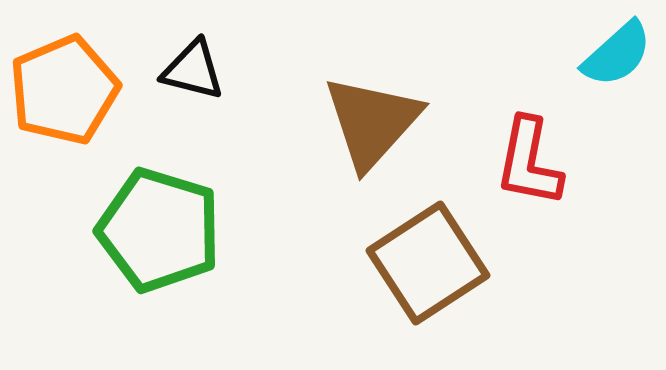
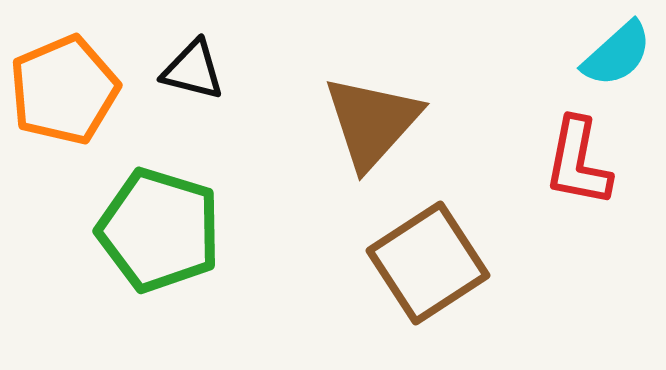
red L-shape: moved 49 px right
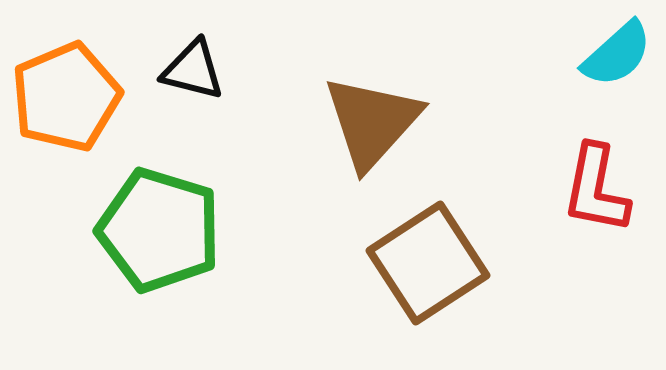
orange pentagon: moved 2 px right, 7 px down
red L-shape: moved 18 px right, 27 px down
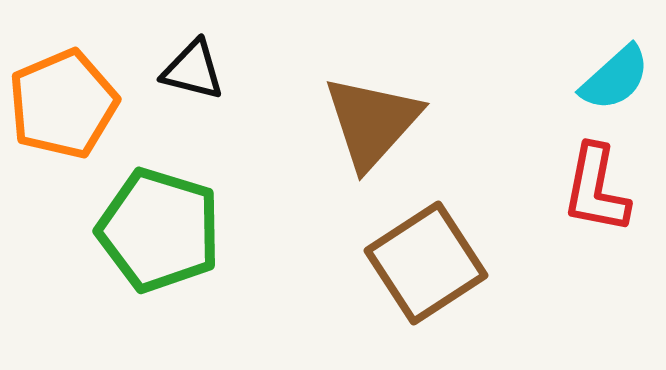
cyan semicircle: moved 2 px left, 24 px down
orange pentagon: moved 3 px left, 7 px down
brown square: moved 2 px left
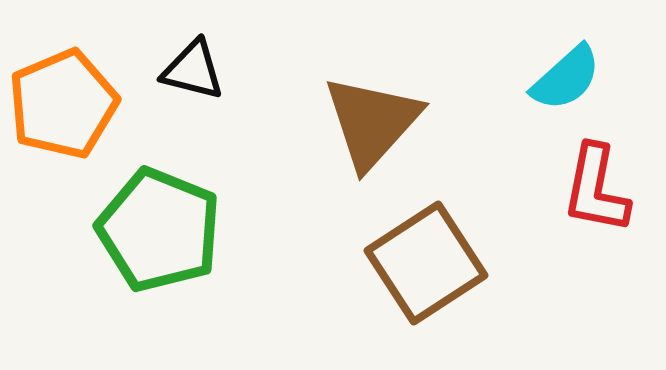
cyan semicircle: moved 49 px left
green pentagon: rotated 5 degrees clockwise
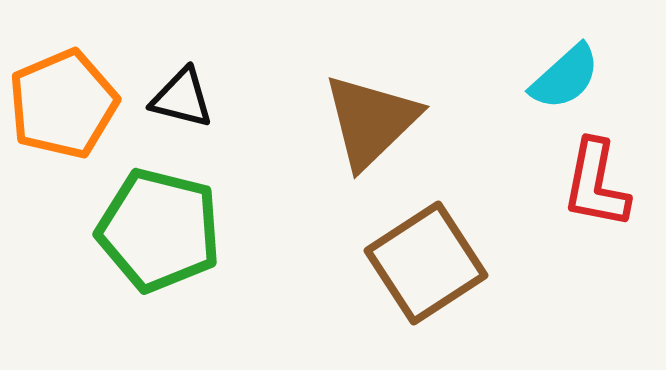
black triangle: moved 11 px left, 28 px down
cyan semicircle: moved 1 px left, 1 px up
brown triangle: moved 1 px left, 1 px up; rotated 4 degrees clockwise
red L-shape: moved 5 px up
green pentagon: rotated 8 degrees counterclockwise
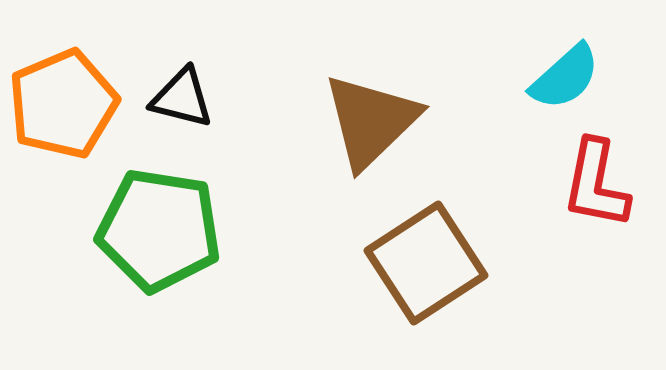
green pentagon: rotated 5 degrees counterclockwise
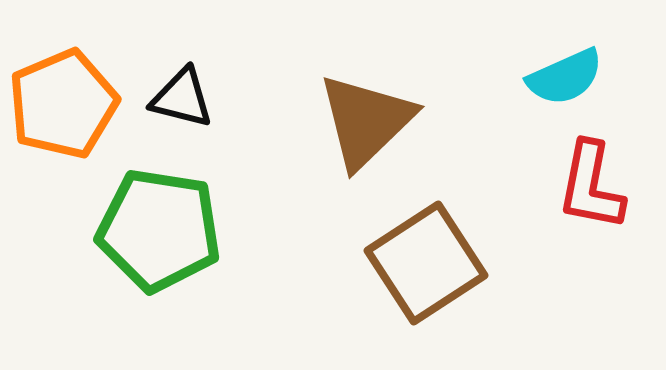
cyan semicircle: rotated 18 degrees clockwise
brown triangle: moved 5 px left
red L-shape: moved 5 px left, 2 px down
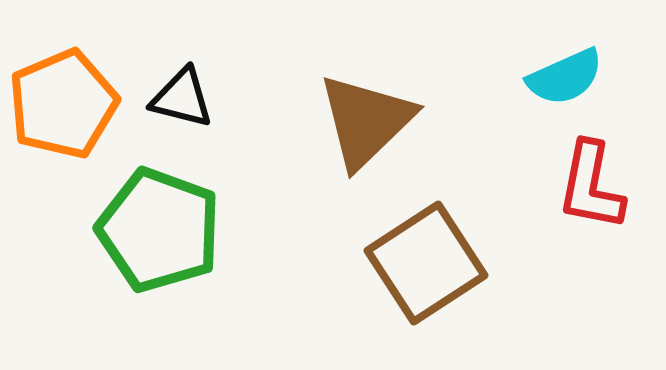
green pentagon: rotated 11 degrees clockwise
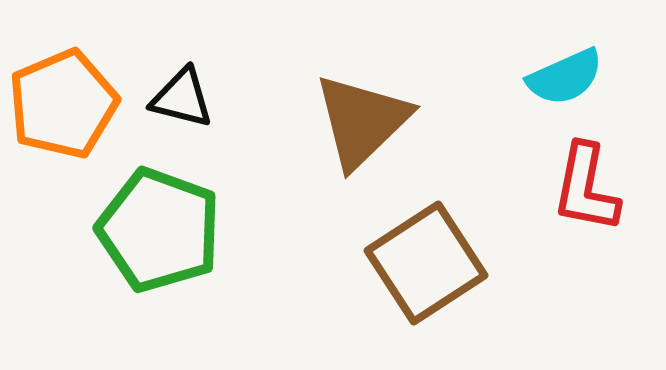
brown triangle: moved 4 px left
red L-shape: moved 5 px left, 2 px down
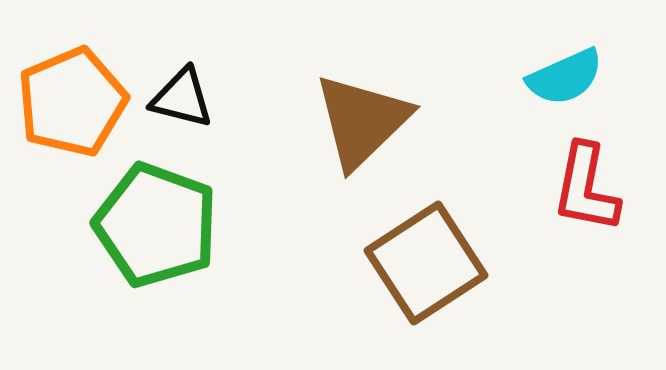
orange pentagon: moved 9 px right, 2 px up
green pentagon: moved 3 px left, 5 px up
